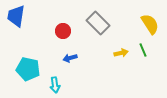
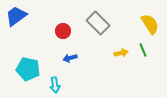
blue trapezoid: rotated 45 degrees clockwise
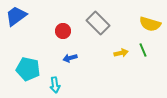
yellow semicircle: rotated 140 degrees clockwise
